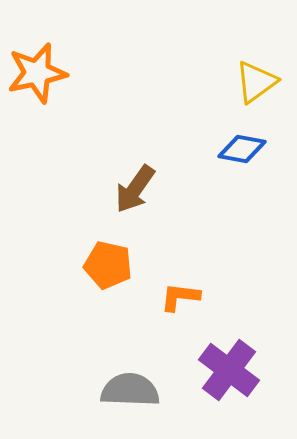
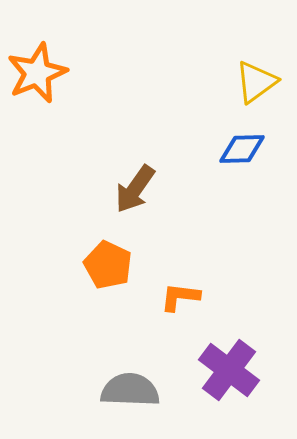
orange star: rotated 10 degrees counterclockwise
blue diamond: rotated 12 degrees counterclockwise
orange pentagon: rotated 12 degrees clockwise
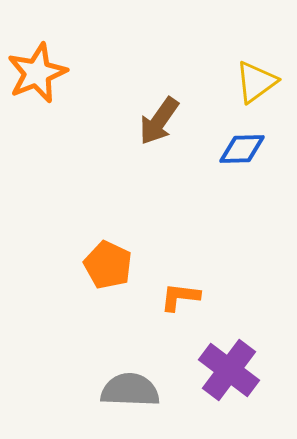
brown arrow: moved 24 px right, 68 px up
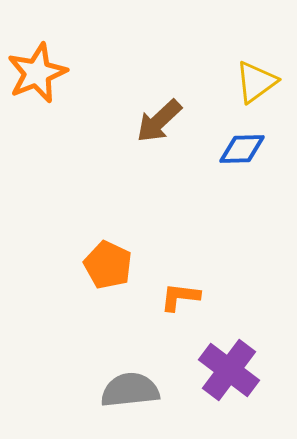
brown arrow: rotated 12 degrees clockwise
gray semicircle: rotated 8 degrees counterclockwise
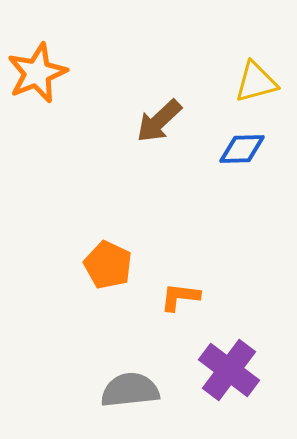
yellow triangle: rotated 21 degrees clockwise
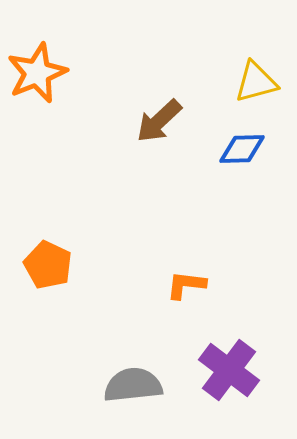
orange pentagon: moved 60 px left
orange L-shape: moved 6 px right, 12 px up
gray semicircle: moved 3 px right, 5 px up
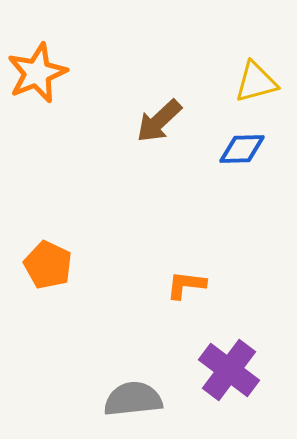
gray semicircle: moved 14 px down
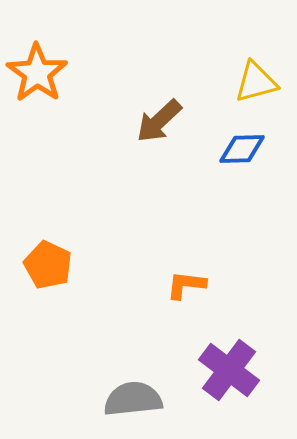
orange star: rotated 14 degrees counterclockwise
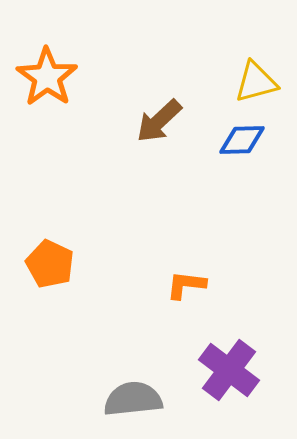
orange star: moved 10 px right, 4 px down
blue diamond: moved 9 px up
orange pentagon: moved 2 px right, 1 px up
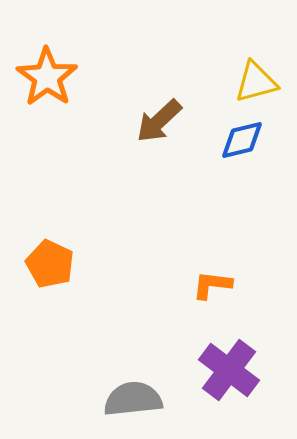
blue diamond: rotated 12 degrees counterclockwise
orange L-shape: moved 26 px right
